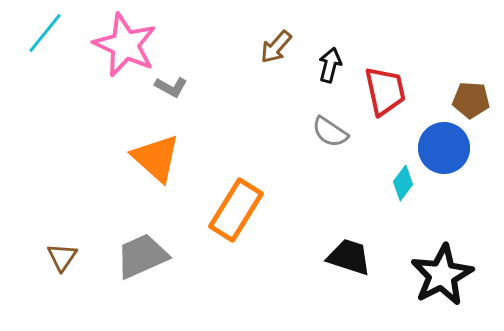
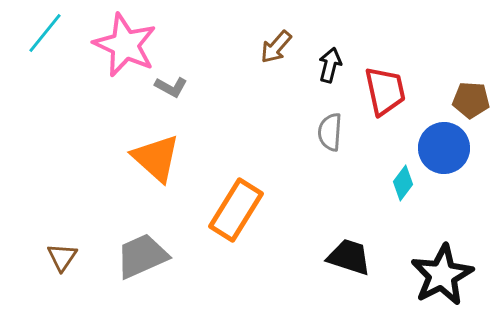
gray semicircle: rotated 60 degrees clockwise
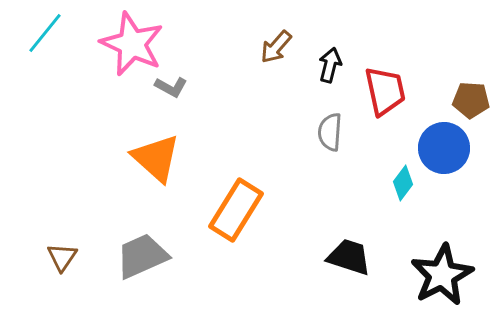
pink star: moved 7 px right, 1 px up
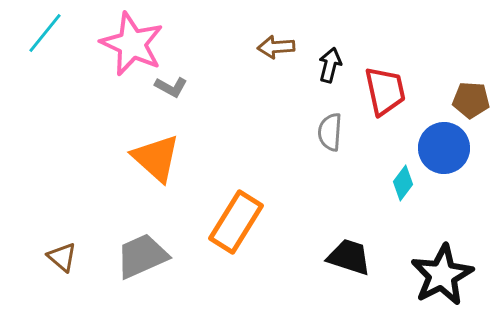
brown arrow: rotated 45 degrees clockwise
orange rectangle: moved 12 px down
brown triangle: rotated 24 degrees counterclockwise
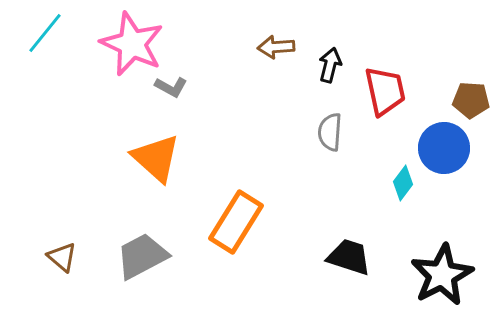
gray trapezoid: rotated 4 degrees counterclockwise
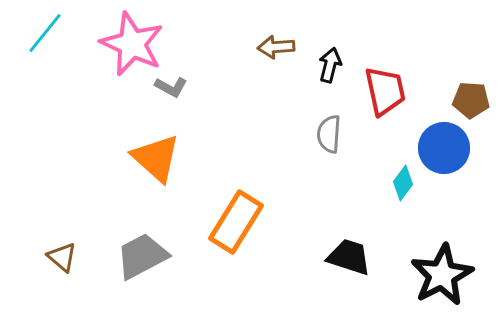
gray semicircle: moved 1 px left, 2 px down
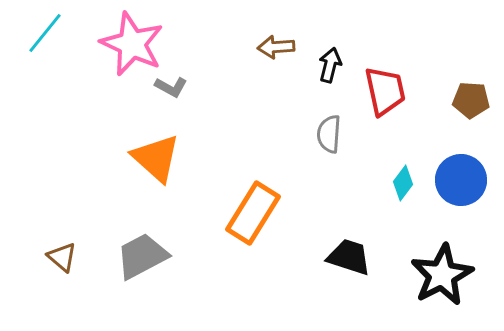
blue circle: moved 17 px right, 32 px down
orange rectangle: moved 17 px right, 9 px up
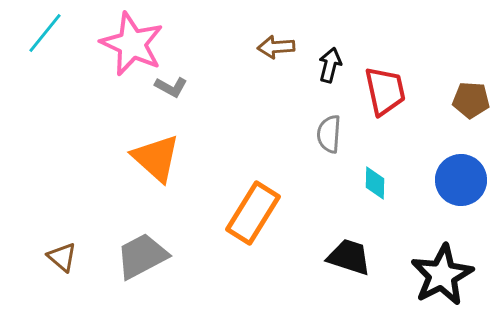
cyan diamond: moved 28 px left; rotated 36 degrees counterclockwise
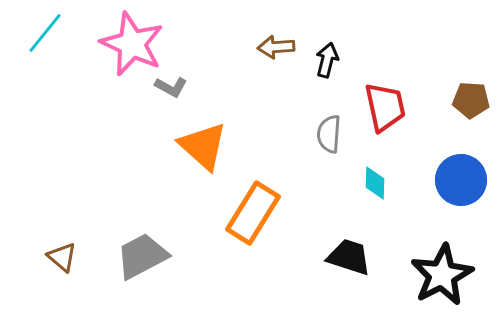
black arrow: moved 3 px left, 5 px up
red trapezoid: moved 16 px down
orange triangle: moved 47 px right, 12 px up
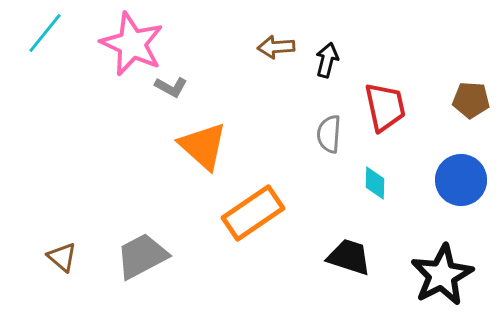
orange rectangle: rotated 24 degrees clockwise
